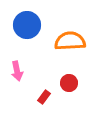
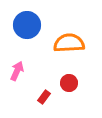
orange semicircle: moved 1 px left, 2 px down
pink arrow: rotated 144 degrees counterclockwise
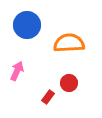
red rectangle: moved 4 px right
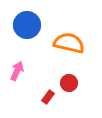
orange semicircle: rotated 16 degrees clockwise
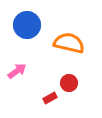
pink arrow: rotated 30 degrees clockwise
red rectangle: moved 2 px right, 1 px down; rotated 24 degrees clockwise
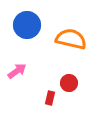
orange semicircle: moved 2 px right, 4 px up
red rectangle: rotated 48 degrees counterclockwise
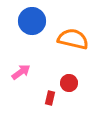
blue circle: moved 5 px right, 4 px up
orange semicircle: moved 2 px right
pink arrow: moved 4 px right, 1 px down
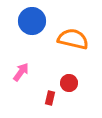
pink arrow: rotated 18 degrees counterclockwise
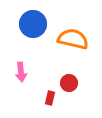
blue circle: moved 1 px right, 3 px down
pink arrow: rotated 138 degrees clockwise
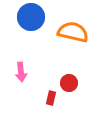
blue circle: moved 2 px left, 7 px up
orange semicircle: moved 7 px up
red rectangle: moved 1 px right
